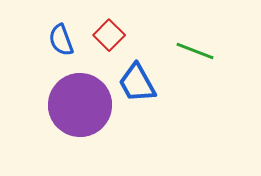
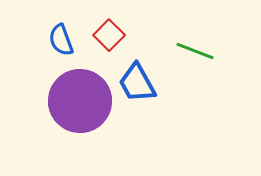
purple circle: moved 4 px up
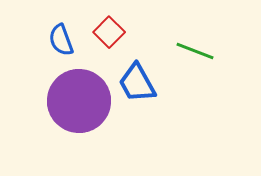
red square: moved 3 px up
purple circle: moved 1 px left
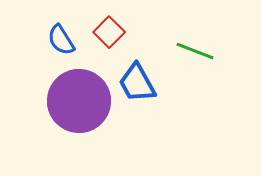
blue semicircle: rotated 12 degrees counterclockwise
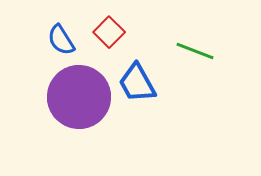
purple circle: moved 4 px up
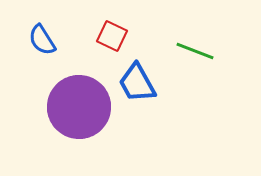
red square: moved 3 px right, 4 px down; rotated 20 degrees counterclockwise
blue semicircle: moved 19 px left
purple circle: moved 10 px down
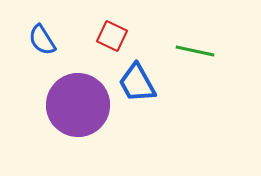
green line: rotated 9 degrees counterclockwise
purple circle: moved 1 px left, 2 px up
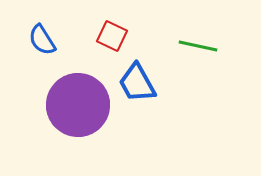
green line: moved 3 px right, 5 px up
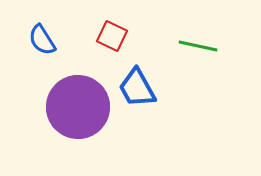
blue trapezoid: moved 5 px down
purple circle: moved 2 px down
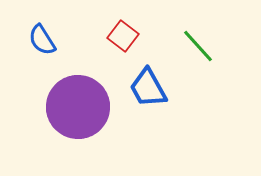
red square: moved 11 px right; rotated 12 degrees clockwise
green line: rotated 36 degrees clockwise
blue trapezoid: moved 11 px right
